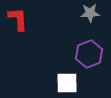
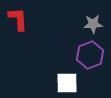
gray star: moved 3 px right, 11 px down
purple hexagon: moved 1 px right, 1 px down
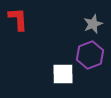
gray star: rotated 18 degrees counterclockwise
white square: moved 4 px left, 9 px up
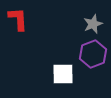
purple hexagon: moved 3 px right, 1 px up
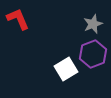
red L-shape: rotated 20 degrees counterclockwise
white square: moved 3 px right, 5 px up; rotated 30 degrees counterclockwise
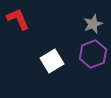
white square: moved 14 px left, 8 px up
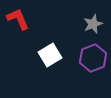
purple hexagon: moved 4 px down
white square: moved 2 px left, 6 px up
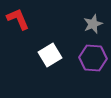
purple hexagon: rotated 24 degrees clockwise
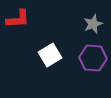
red L-shape: rotated 110 degrees clockwise
